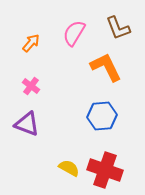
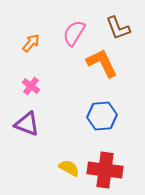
orange L-shape: moved 4 px left, 4 px up
red cross: rotated 12 degrees counterclockwise
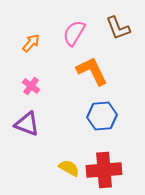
orange L-shape: moved 10 px left, 8 px down
red cross: moved 1 px left; rotated 12 degrees counterclockwise
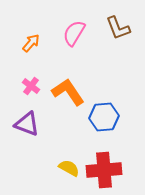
orange L-shape: moved 24 px left, 21 px down; rotated 8 degrees counterclockwise
blue hexagon: moved 2 px right, 1 px down
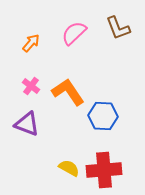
pink semicircle: rotated 16 degrees clockwise
blue hexagon: moved 1 px left, 1 px up; rotated 8 degrees clockwise
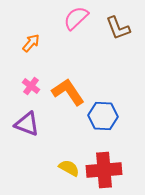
pink semicircle: moved 2 px right, 15 px up
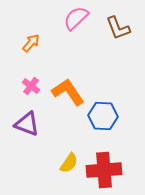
yellow semicircle: moved 5 px up; rotated 95 degrees clockwise
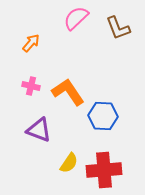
pink cross: rotated 24 degrees counterclockwise
purple triangle: moved 12 px right, 6 px down
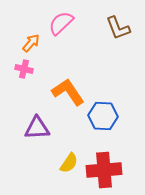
pink semicircle: moved 15 px left, 5 px down
pink cross: moved 7 px left, 17 px up
purple triangle: moved 2 px left, 2 px up; rotated 24 degrees counterclockwise
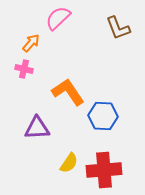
pink semicircle: moved 3 px left, 5 px up
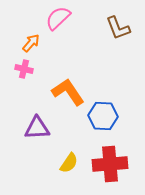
red cross: moved 6 px right, 6 px up
